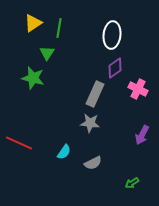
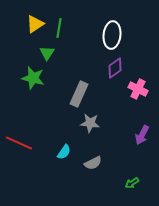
yellow triangle: moved 2 px right, 1 px down
gray rectangle: moved 16 px left
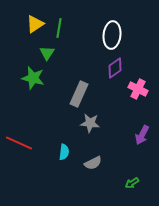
cyan semicircle: rotated 28 degrees counterclockwise
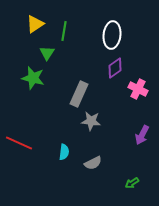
green line: moved 5 px right, 3 px down
gray star: moved 1 px right, 2 px up
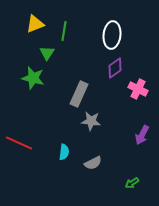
yellow triangle: rotated 12 degrees clockwise
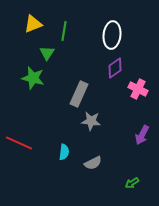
yellow triangle: moved 2 px left
